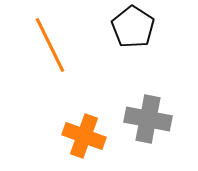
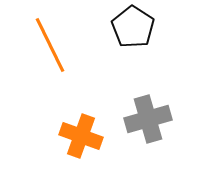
gray cross: rotated 27 degrees counterclockwise
orange cross: moved 3 px left
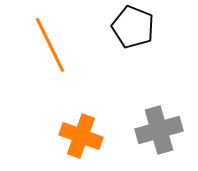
black pentagon: rotated 12 degrees counterclockwise
gray cross: moved 11 px right, 11 px down
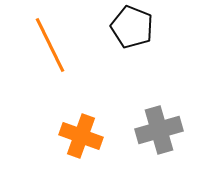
black pentagon: moved 1 px left
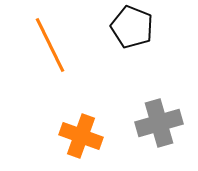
gray cross: moved 7 px up
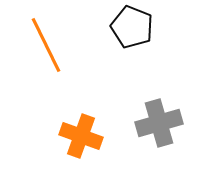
orange line: moved 4 px left
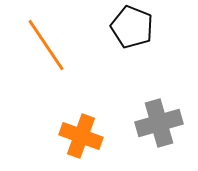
orange line: rotated 8 degrees counterclockwise
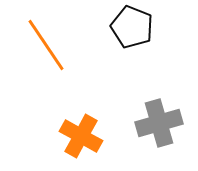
orange cross: rotated 9 degrees clockwise
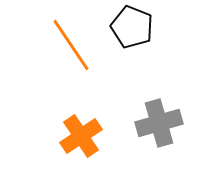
orange line: moved 25 px right
orange cross: rotated 27 degrees clockwise
